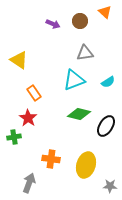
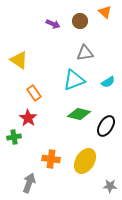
yellow ellipse: moved 1 px left, 4 px up; rotated 15 degrees clockwise
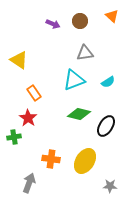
orange triangle: moved 7 px right, 4 px down
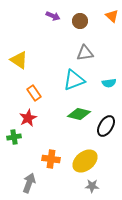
purple arrow: moved 8 px up
cyan semicircle: moved 1 px right, 1 px down; rotated 24 degrees clockwise
red star: rotated 12 degrees clockwise
yellow ellipse: rotated 20 degrees clockwise
gray star: moved 18 px left
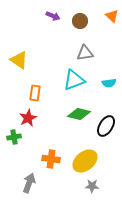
orange rectangle: moved 1 px right; rotated 42 degrees clockwise
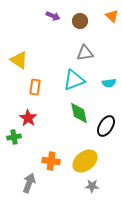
orange rectangle: moved 6 px up
green diamond: moved 1 px up; rotated 65 degrees clockwise
red star: rotated 12 degrees counterclockwise
orange cross: moved 2 px down
